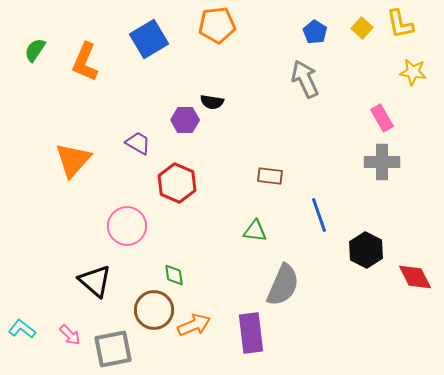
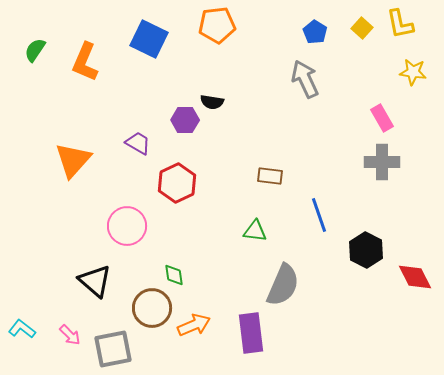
blue square: rotated 33 degrees counterclockwise
red hexagon: rotated 12 degrees clockwise
brown circle: moved 2 px left, 2 px up
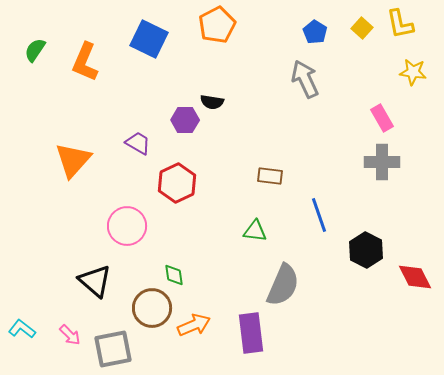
orange pentagon: rotated 21 degrees counterclockwise
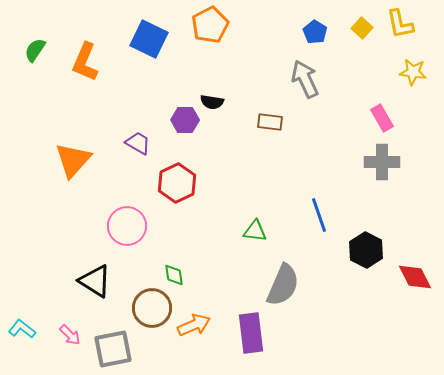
orange pentagon: moved 7 px left
brown rectangle: moved 54 px up
black triangle: rotated 9 degrees counterclockwise
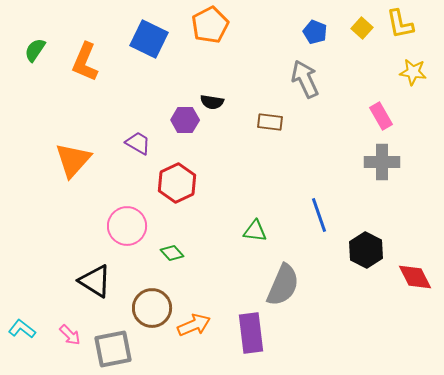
blue pentagon: rotated 10 degrees counterclockwise
pink rectangle: moved 1 px left, 2 px up
green diamond: moved 2 px left, 22 px up; rotated 35 degrees counterclockwise
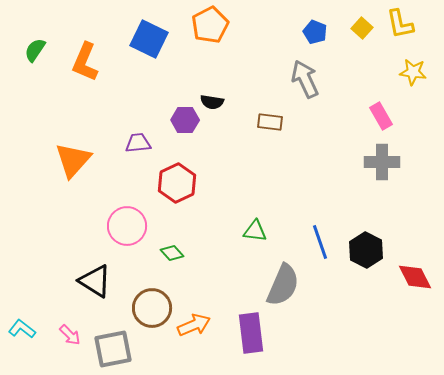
purple trapezoid: rotated 36 degrees counterclockwise
blue line: moved 1 px right, 27 px down
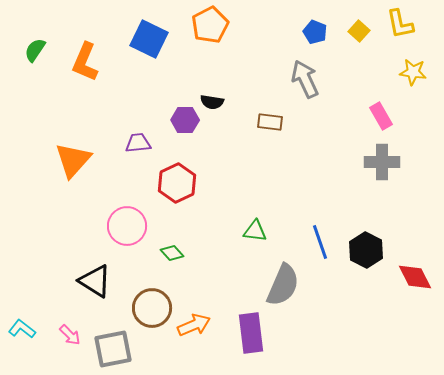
yellow square: moved 3 px left, 3 px down
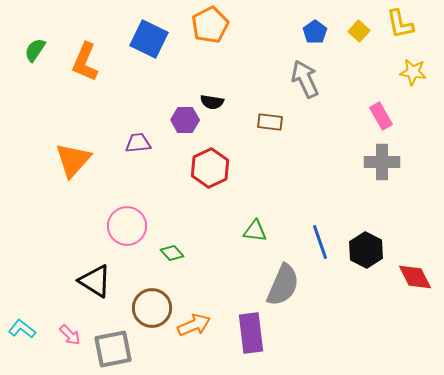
blue pentagon: rotated 15 degrees clockwise
red hexagon: moved 33 px right, 15 px up
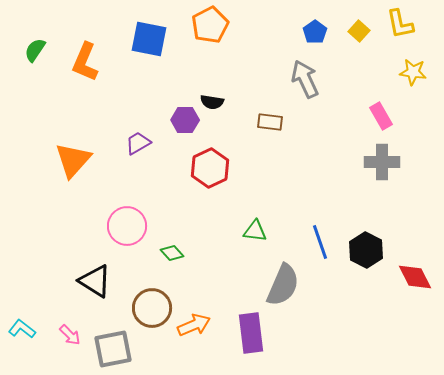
blue square: rotated 15 degrees counterclockwise
purple trapezoid: rotated 24 degrees counterclockwise
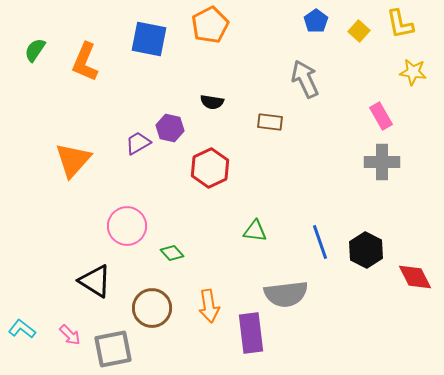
blue pentagon: moved 1 px right, 11 px up
purple hexagon: moved 15 px left, 8 px down; rotated 12 degrees clockwise
gray semicircle: moved 3 px right, 9 px down; rotated 60 degrees clockwise
orange arrow: moved 15 px right, 19 px up; rotated 104 degrees clockwise
